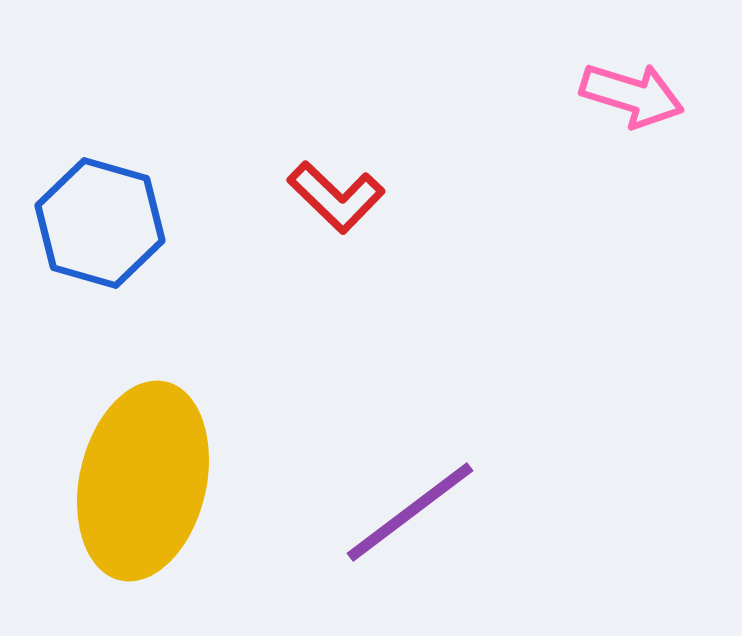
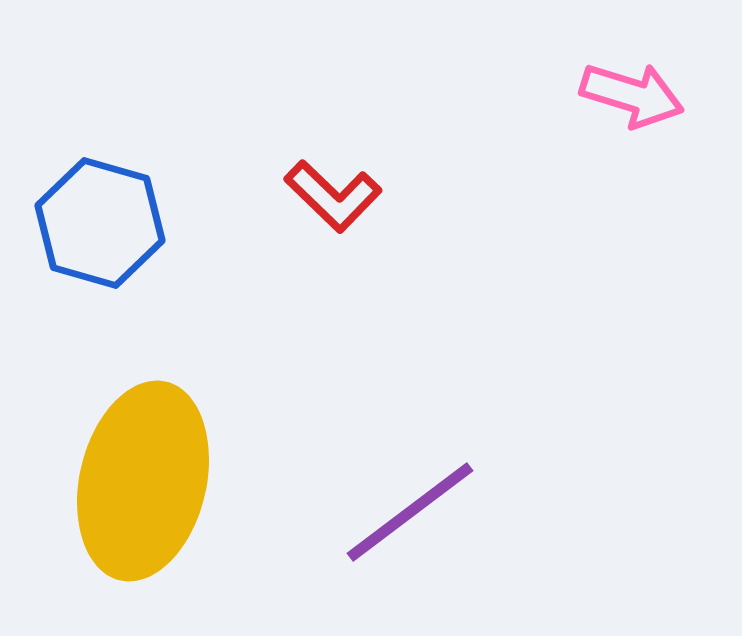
red L-shape: moved 3 px left, 1 px up
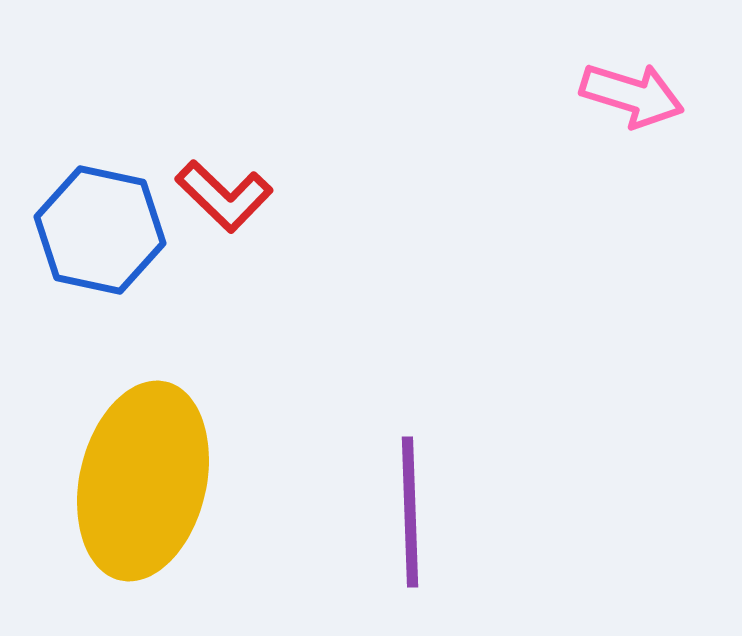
red L-shape: moved 109 px left
blue hexagon: moved 7 px down; rotated 4 degrees counterclockwise
purple line: rotated 55 degrees counterclockwise
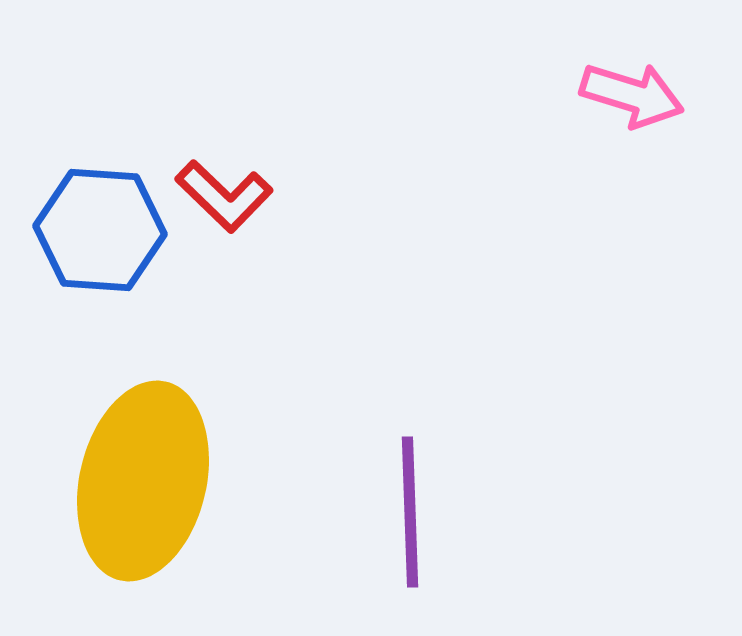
blue hexagon: rotated 8 degrees counterclockwise
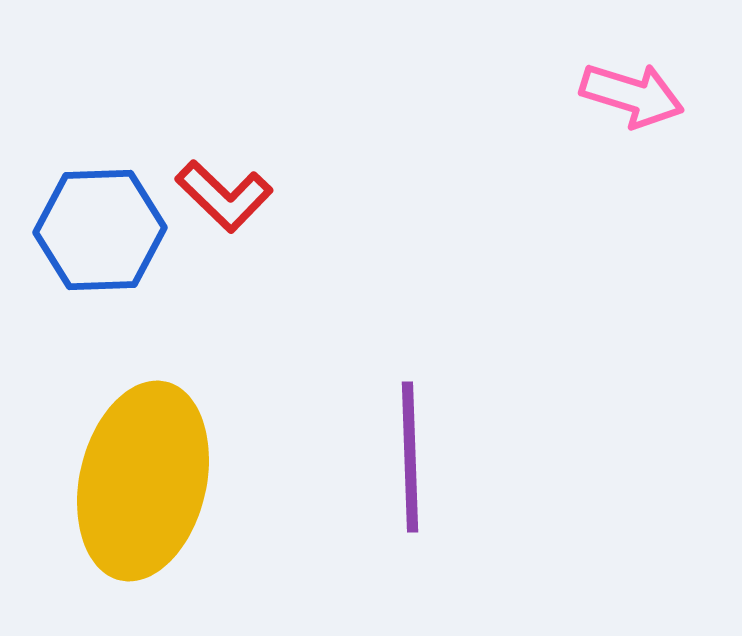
blue hexagon: rotated 6 degrees counterclockwise
purple line: moved 55 px up
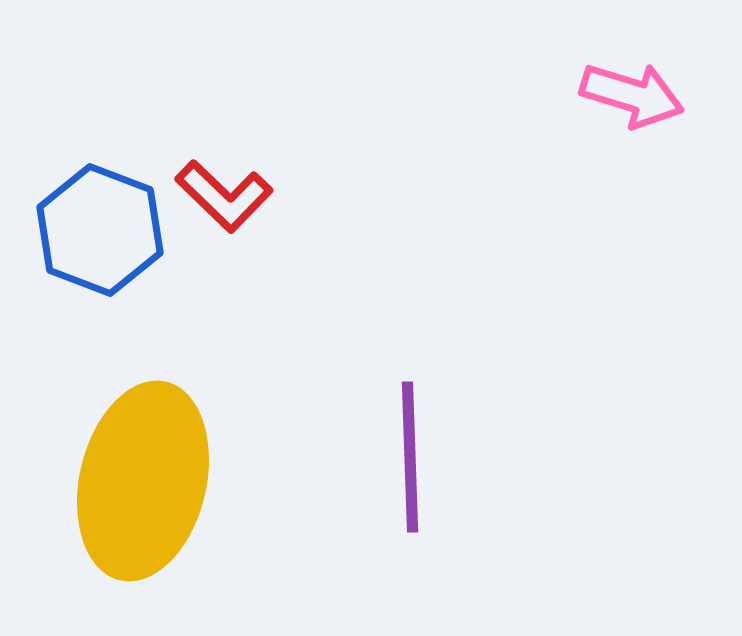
blue hexagon: rotated 23 degrees clockwise
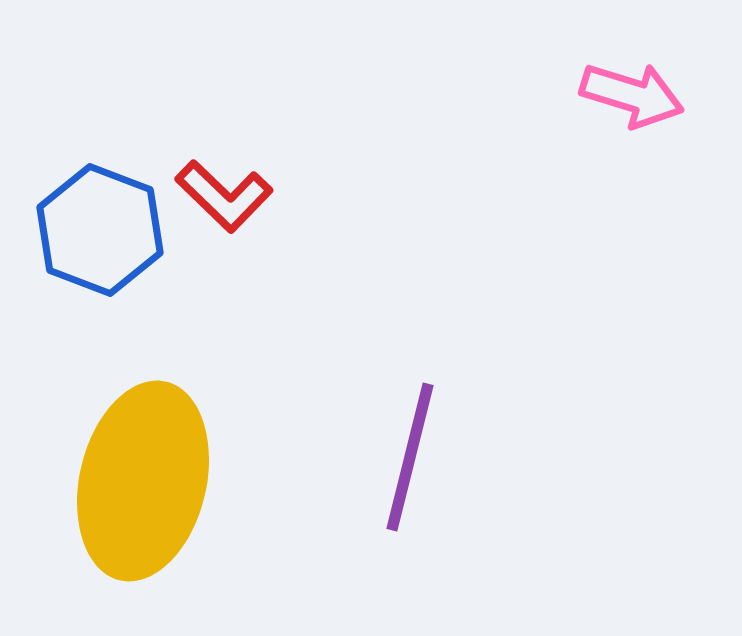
purple line: rotated 16 degrees clockwise
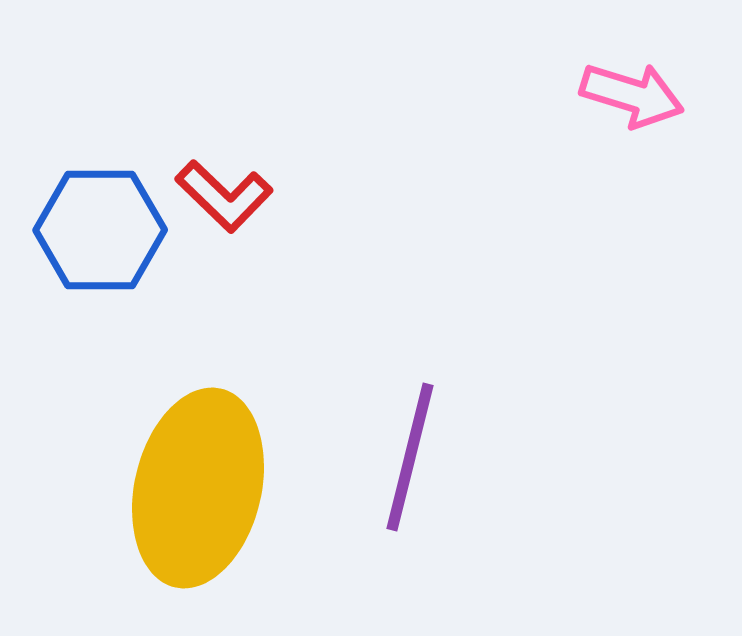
blue hexagon: rotated 21 degrees counterclockwise
yellow ellipse: moved 55 px right, 7 px down
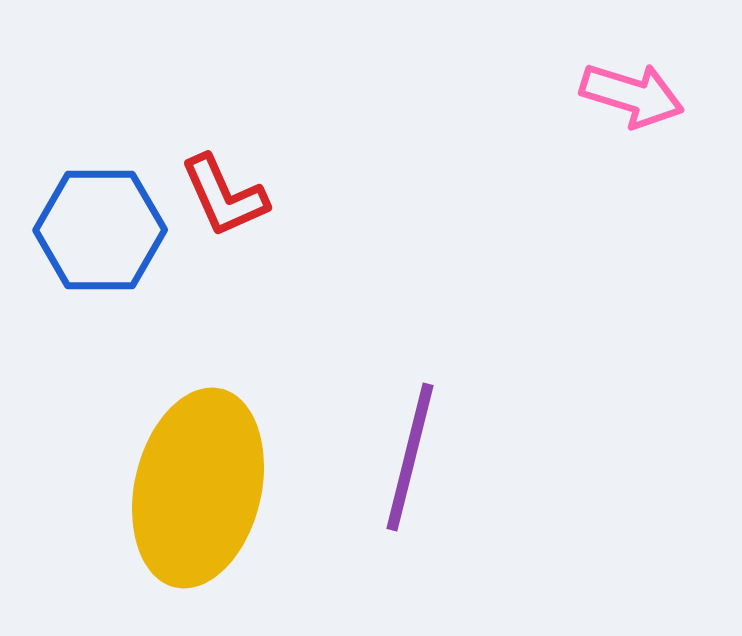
red L-shape: rotated 22 degrees clockwise
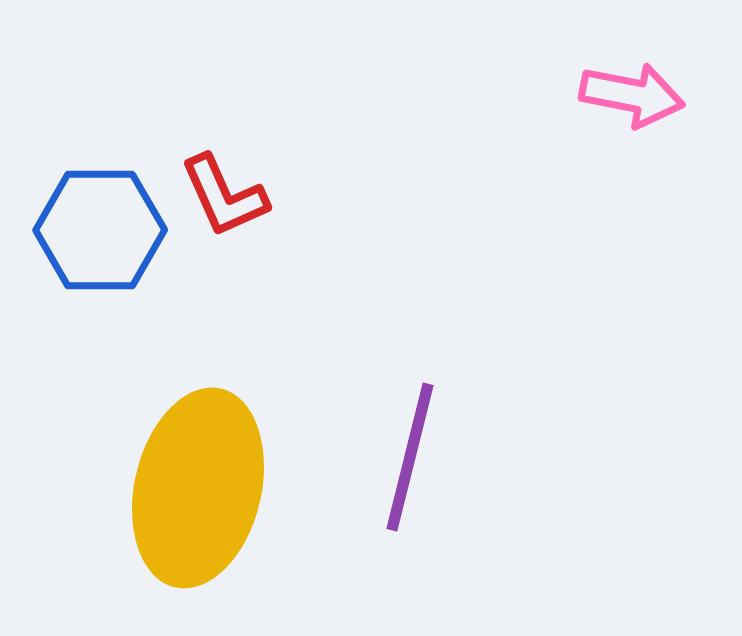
pink arrow: rotated 6 degrees counterclockwise
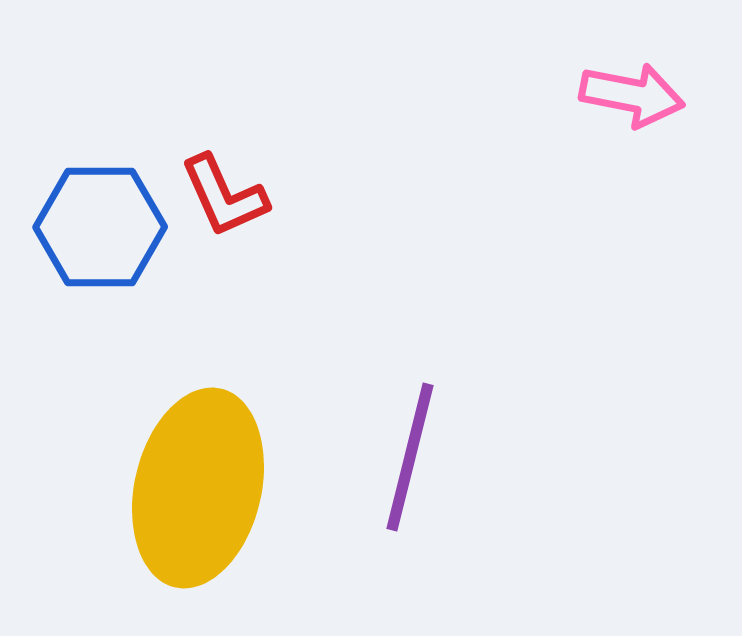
blue hexagon: moved 3 px up
